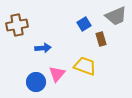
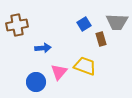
gray trapezoid: moved 1 px right, 6 px down; rotated 25 degrees clockwise
pink triangle: moved 2 px right, 2 px up
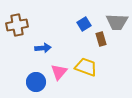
yellow trapezoid: moved 1 px right, 1 px down
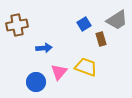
gray trapezoid: moved 2 px up; rotated 35 degrees counterclockwise
blue arrow: moved 1 px right
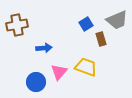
gray trapezoid: rotated 10 degrees clockwise
blue square: moved 2 px right
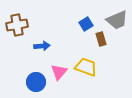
blue arrow: moved 2 px left, 2 px up
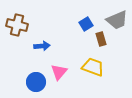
brown cross: rotated 25 degrees clockwise
yellow trapezoid: moved 7 px right
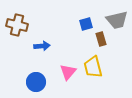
gray trapezoid: rotated 10 degrees clockwise
blue square: rotated 16 degrees clockwise
yellow trapezoid: rotated 125 degrees counterclockwise
pink triangle: moved 9 px right
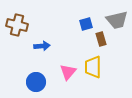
yellow trapezoid: rotated 15 degrees clockwise
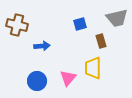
gray trapezoid: moved 2 px up
blue square: moved 6 px left
brown rectangle: moved 2 px down
yellow trapezoid: moved 1 px down
pink triangle: moved 6 px down
blue circle: moved 1 px right, 1 px up
